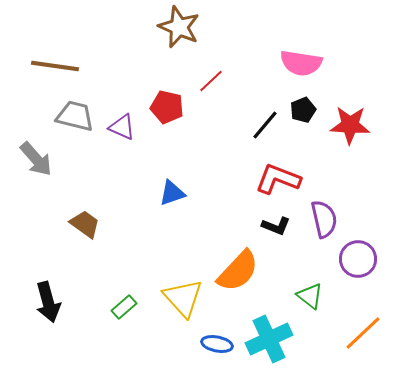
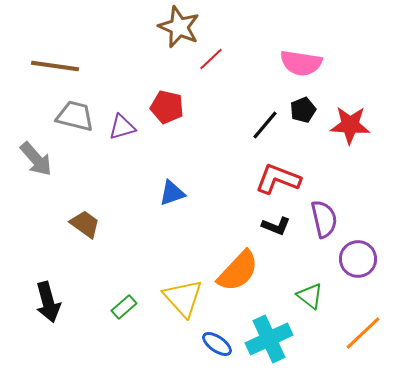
red line: moved 22 px up
purple triangle: rotated 40 degrees counterclockwise
blue ellipse: rotated 24 degrees clockwise
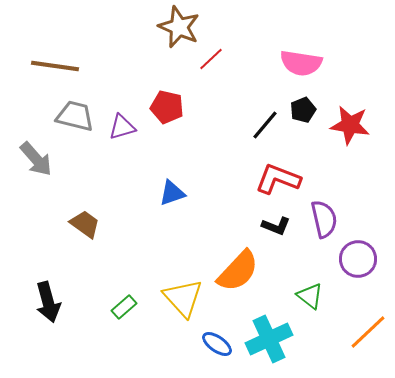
red star: rotated 6 degrees clockwise
orange line: moved 5 px right, 1 px up
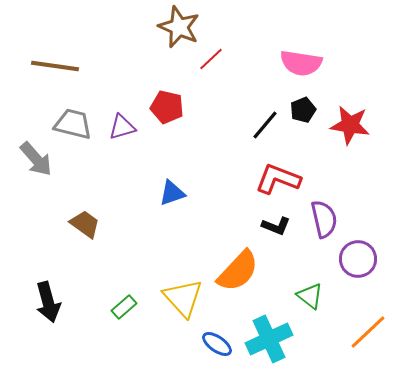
gray trapezoid: moved 2 px left, 8 px down
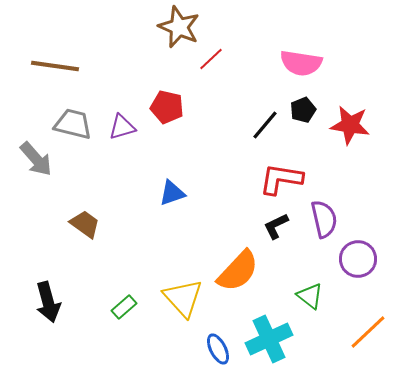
red L-shape: moved 3 px right; rotated 12 degrees counterclockwise
black L-shape: rotated 132 degrees clockwise
blue ellipse: moved 1 px right, 5 px down; rotated 28 degrees clockwise
